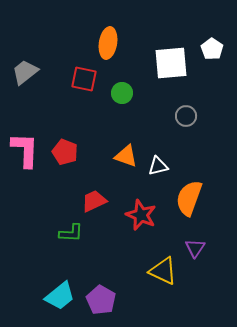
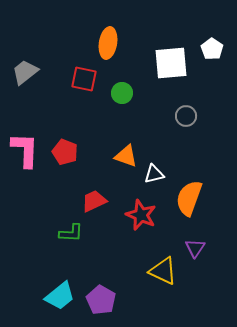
white triangle: moved 4 px left, 8 px down
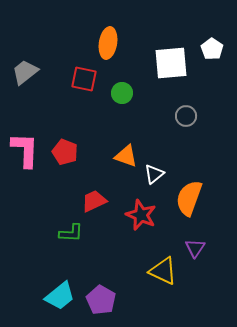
white triangle: rotated 25 degrees counterclockwise
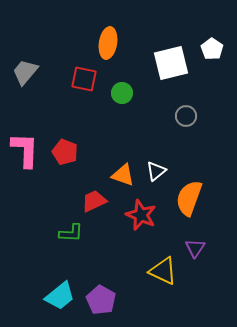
white square: rotated 9 degrees counterclockwise
gray trapezoid: rotated 12 degrees counterclockwise
orange triangle: moved 3 px left, 19 px down
white triangle: moved 2 px right, 3 px up
